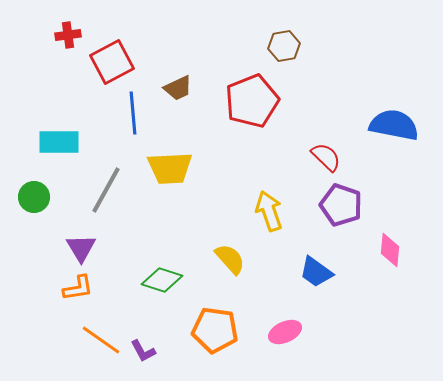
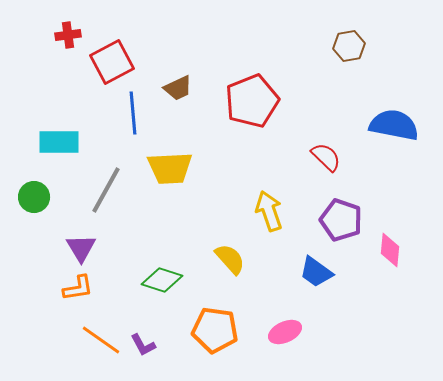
brown hexagon: moved 65 px right
purple pentagon: moved 15 px down
purple L-shape: moved 6 px up
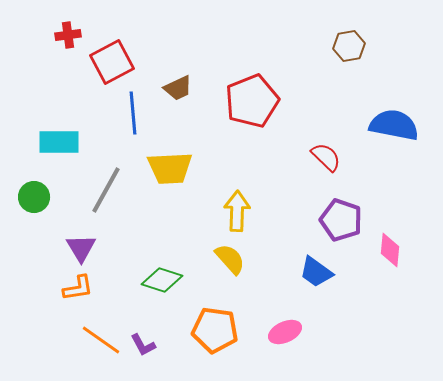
yellow arrow: moved 32 px left; rotated 21 degrees clockwise
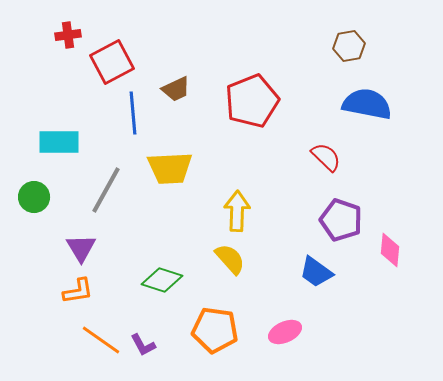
brown trapezoid: moved 2 px left, 1 px down
blue semicircle: moved 27 px left, 21 px up
orange L-shape: moved 3 px down
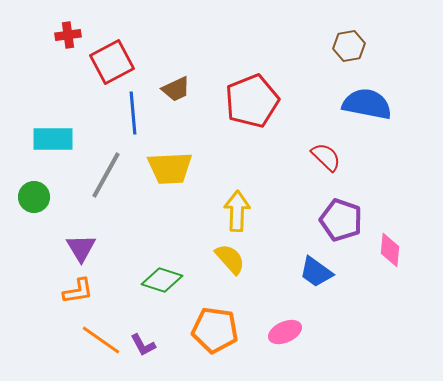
cyan rectangle: moved 6 px left, 3 px up
gray line: moved 15 px up
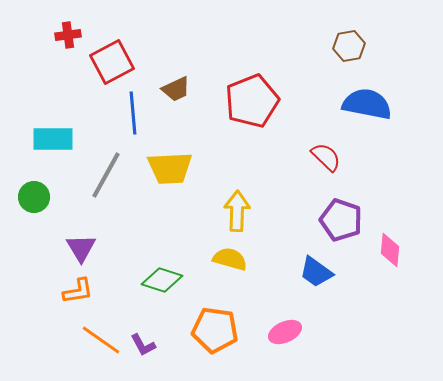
yellow semicircle: rotated 32 degrees counterclockwise
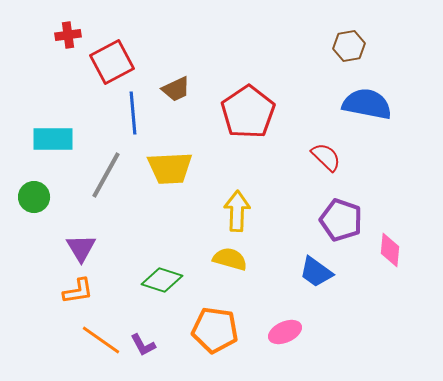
red pentagon: moved 4 px left, 11 px down; rotated 12 degrees counterclockwise
